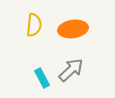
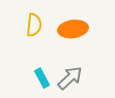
gray arrow: moved 1 px left, 8 px down
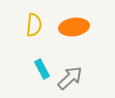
orange ellipse: moved 1 px right, 2 px up
cyan rectangle: moved 9 px up
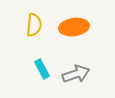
gray arrow: moved 6 px right, 4 px up; rotated 24 degrees clockwise
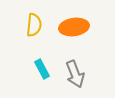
gray arrow: moved 1 px left; rotated 88 degrees clockwise
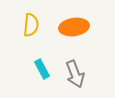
yellow semicircle: moved 3 px left
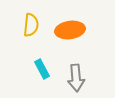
orange ellipse: moved 4 px left, 3 px down
gray arrow: moved 1 px right, 4 px down; rotated 16 degrees clockwise
